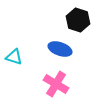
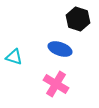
black hexagon: moved 1 px up
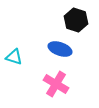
black hexagon: moved 2 px left, 1 px down
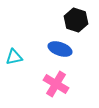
cyan triangle: rotated 30 degrees counterclockwise
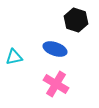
blue ellipse: moved 5 px left
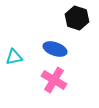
black hexagon: moved 1 px right, 2 px up
pink cross: moved 2 px left, 4 px up
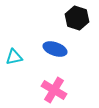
pink cross: moved 10 px down
